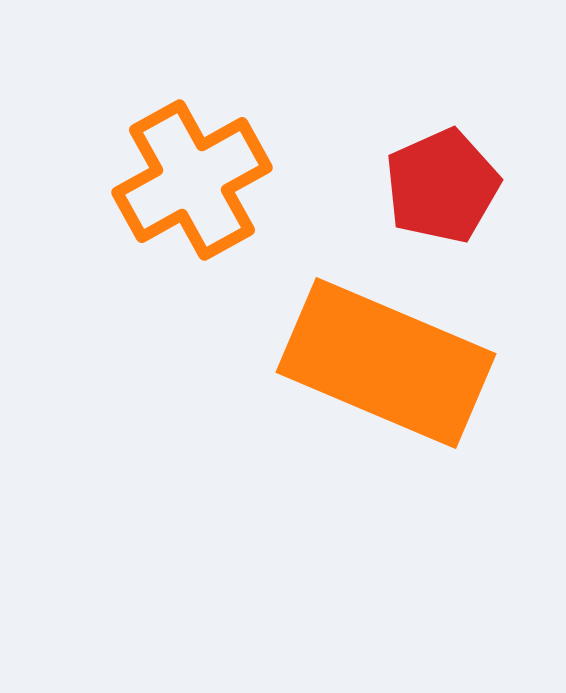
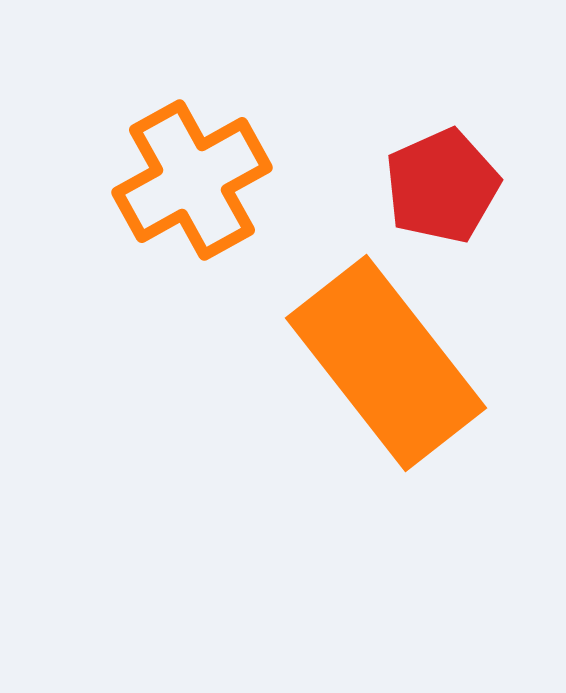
orange rectangle: rotated 29 degrees clockwise
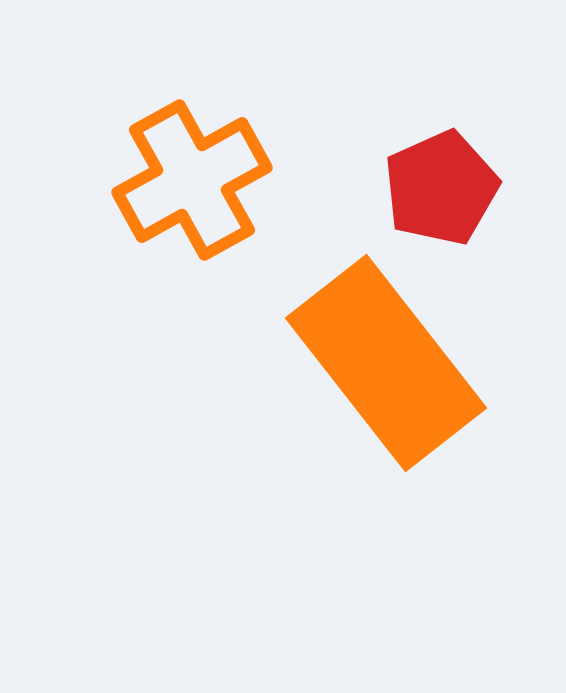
red pentagon: moved 1 px left, 2 px down
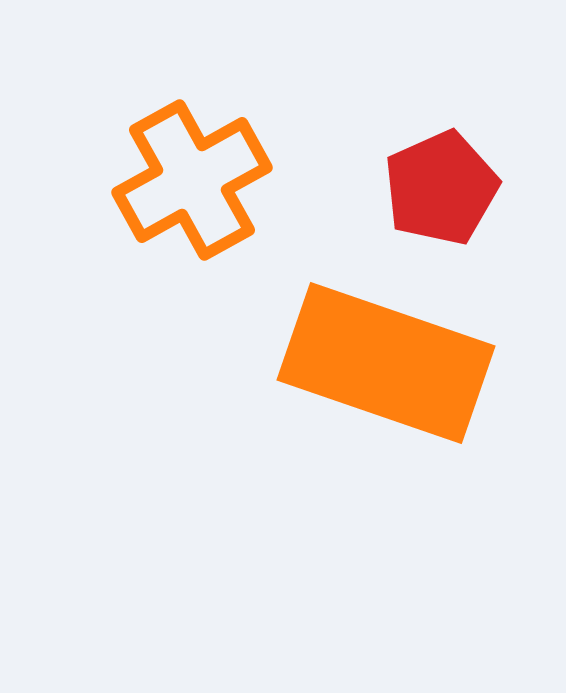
orange rectangle: rotated 33 degrees counterclockwise
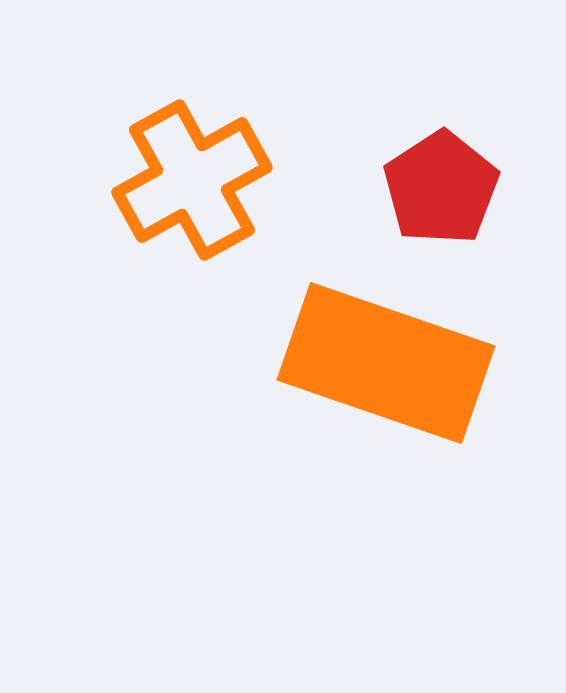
red pentagon: rotated 9 degrees counterclockwise
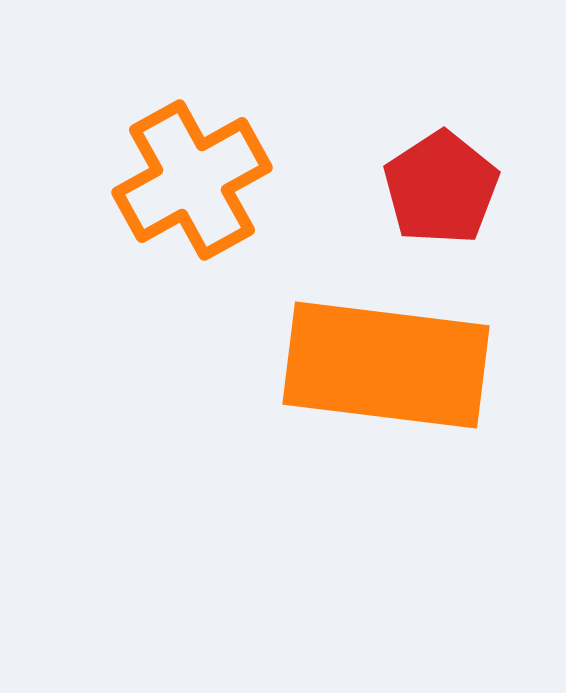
orange rectangle: moved 2 px down; rotated 12 degrees counterclockwise
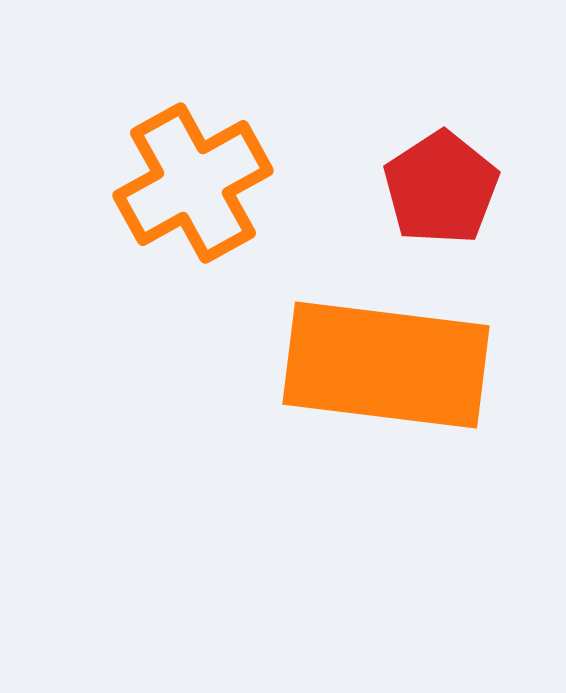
orange cross: moved 1 px right, 3 px down
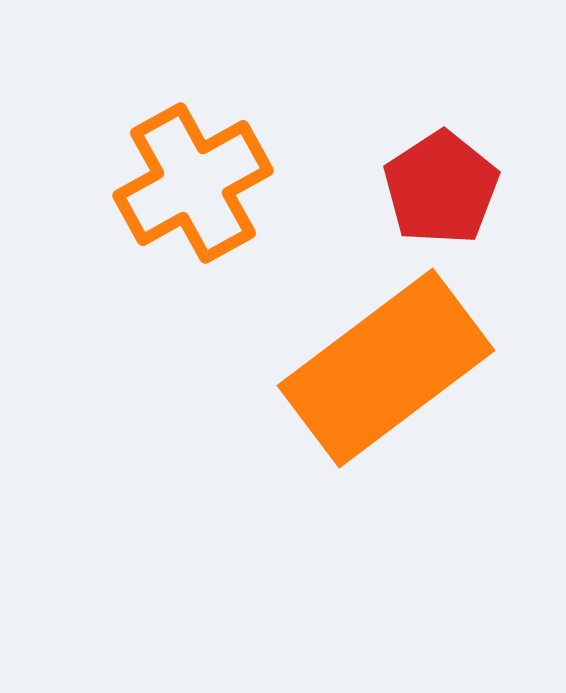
orange rectangle: moved 3 px down; rotated 44 degrees counterclockwise
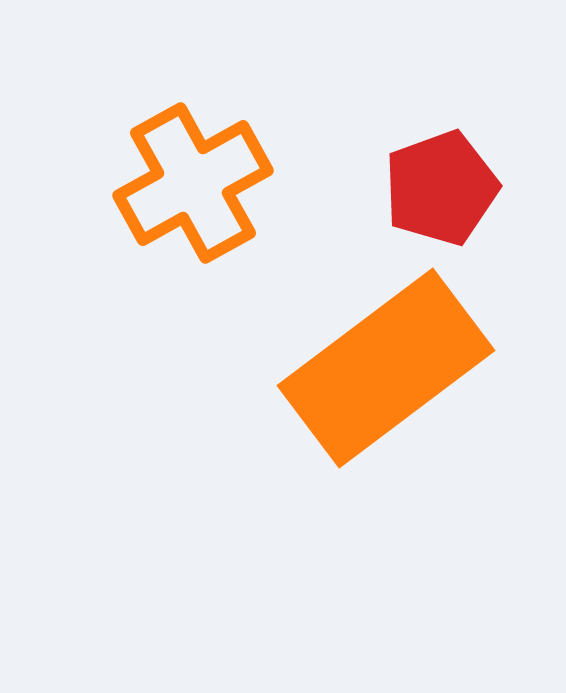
red pentagon: rotated 13 degrees clockwise
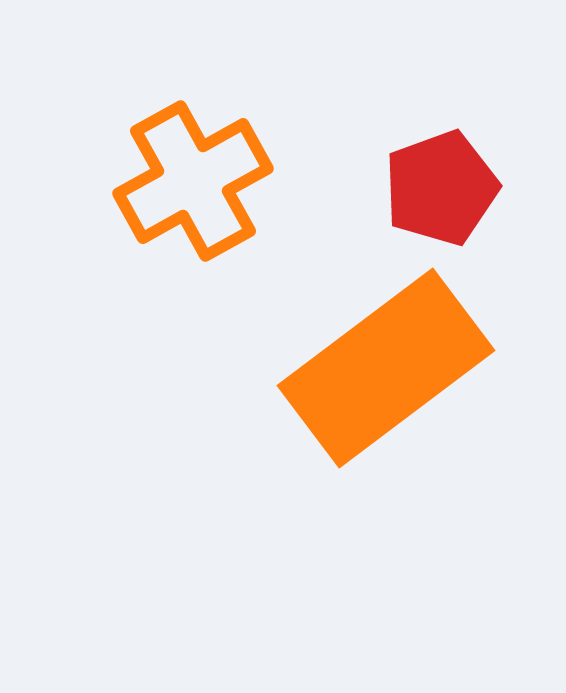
orange cross: moved 2 px up
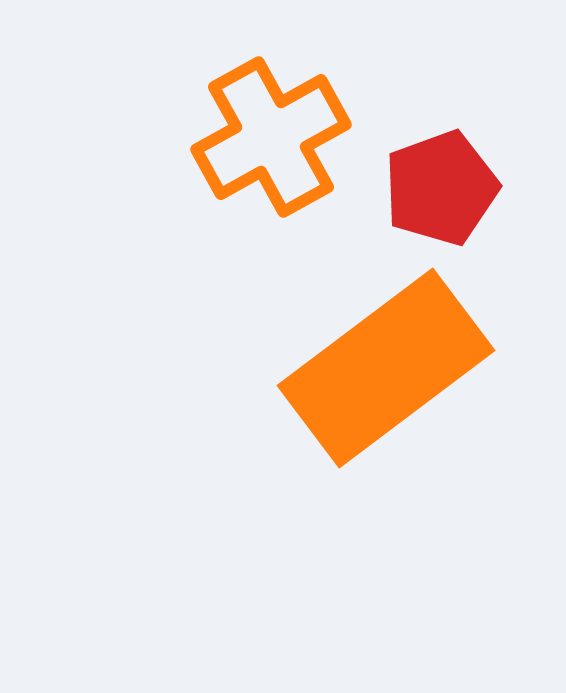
orange cross: moved 78 px right, 44 px up
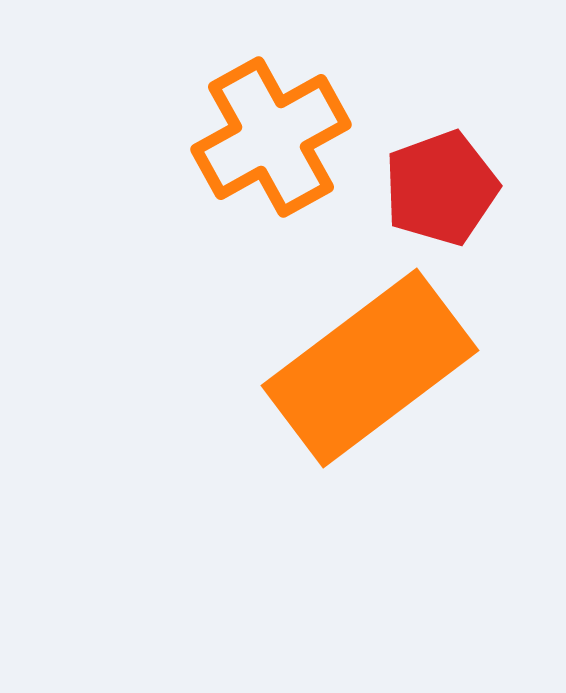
orange rectangle: moved 16 px left
